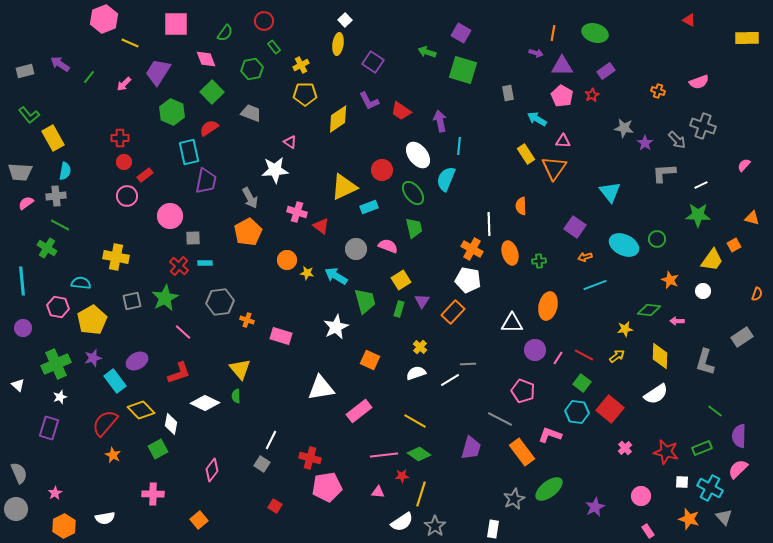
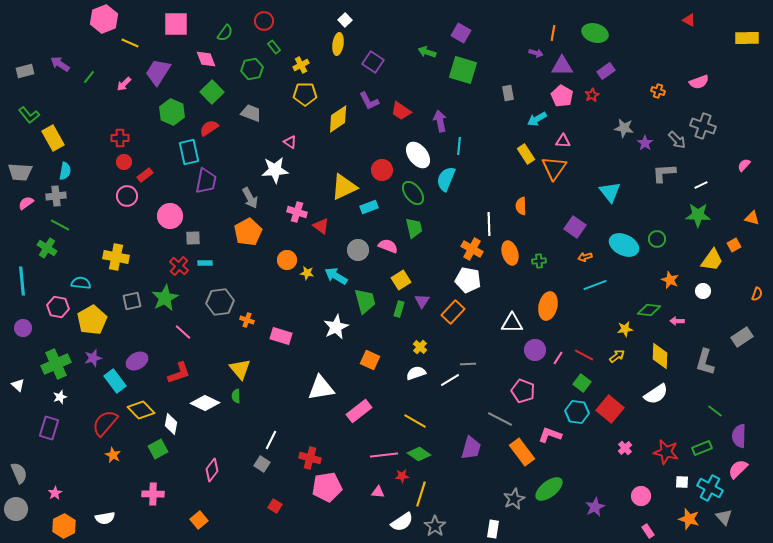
cyan arrow at (537, 119): rotated 60 degrees counterclockwise
gray circle at (356, 249): moved 2 px right, 1 px down
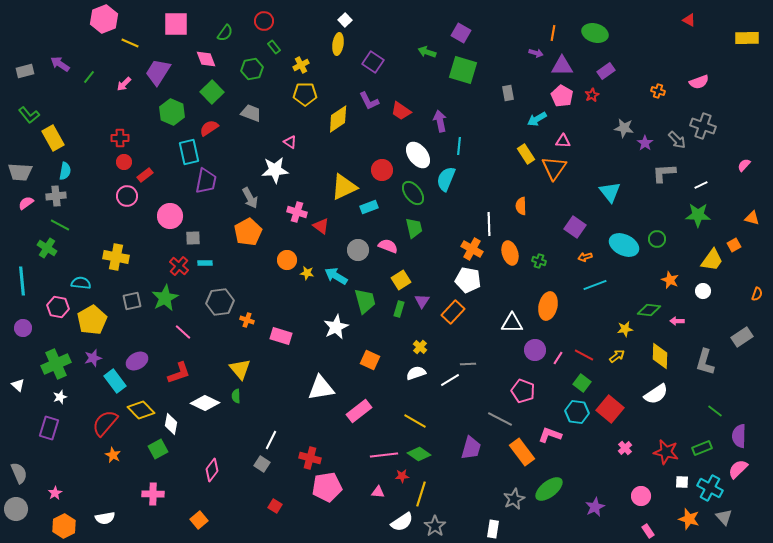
green cross at (539, 261): rotated 24 degrees clockwise
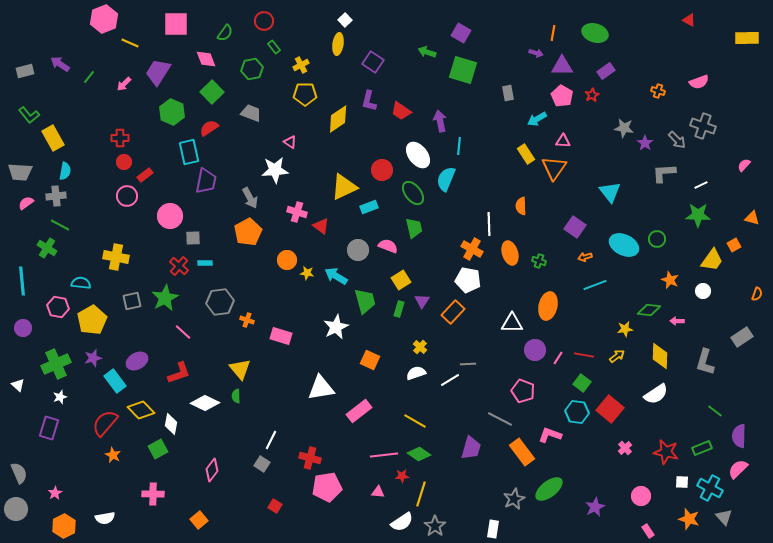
purple L-shape at (369, 101): rotated 40 degrees clockwise
red line at (584, 355): rotated 18 degrees counterclockwise
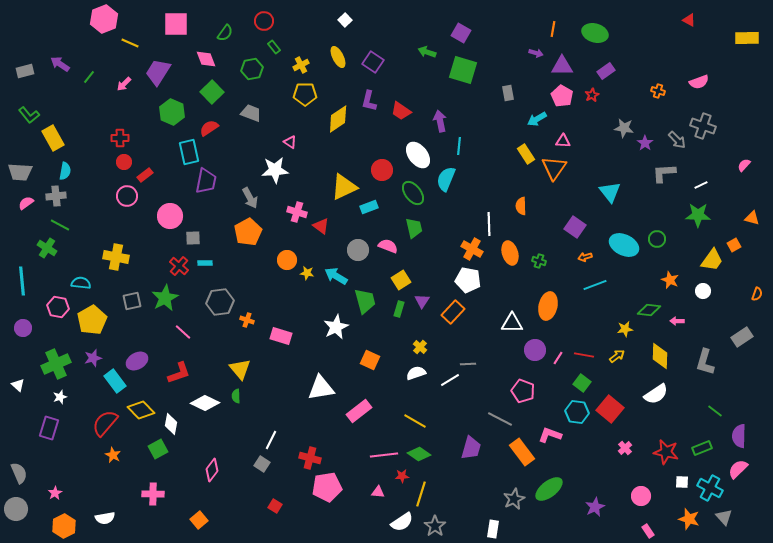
orange line at (553, 33): moved 4 px up
yellow ellipse at (338, 44): moved 13 px down; rotated 35 degrees counterclockwise
